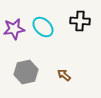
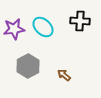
gray hexagon: moved 2 px right, 6 px up; rotated 15 degrees counterclockwise
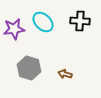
cyan ellipse: moved 5 px up
gray hexagon: moved 1 px right, 2 px down; rotated 15 degrees counterclockwise
brown arrow: moved 1 px right, 1 px up; rotated 24 degrees counterclockwise
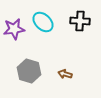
gray hexagon: moved 3 px down
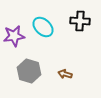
cyan ellipse: moved 5 px down
purple star: moved 7 px down
